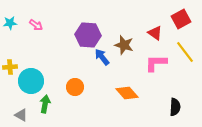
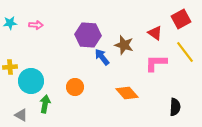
pink arrow: rotated 32 degrees counterclockwise
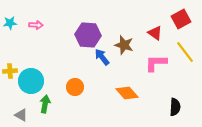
yellow cross: moved 4 px down
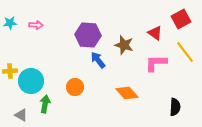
blue arrow: moved 4 px left, 3 px down
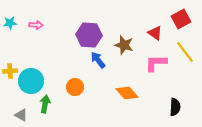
purple hexagon: moved 1 px right
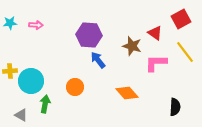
brown star: moved 8 px right, 1 px down
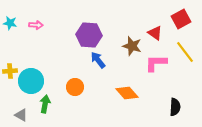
cyan star: rotated 16 degrees clockwise
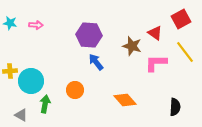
blue arrow: moved 2 px left, 2 px down
orange circle: moved 3 px down
orange diamond: moved 2 px left, 7 px down
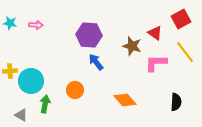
black semicircle: moved 1 px right, 5 px up
